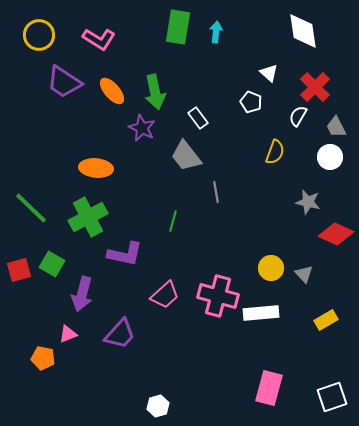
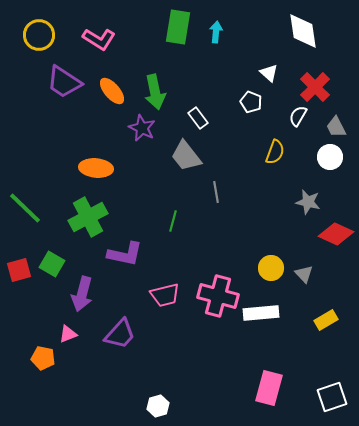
green line at (31, 208): moved 6 px left
pink trapezoid at (165, 295): rotated 28 degrees clockwise
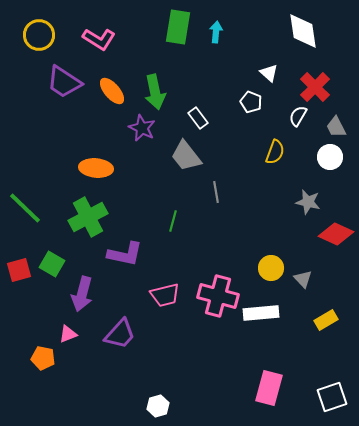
gray triangle at (304, 274): moved 1 px left, 5 px down
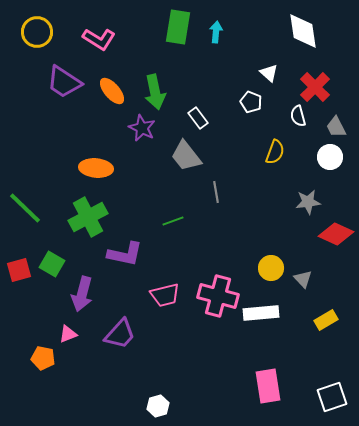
yellow circle at (39, 35): moved 2 px left, 3 px up
white semicircle at (298, 116): rotated 45 degrees counterclockwise
gray star at (308, 202): rotated 20 degrees counterclockwise
green line at (173, 221): rotated 55 degrees clockwise
pink rectangle at (269, 388): moved 1 px left, 2 px up; rotated 24 degrees counterclockwise
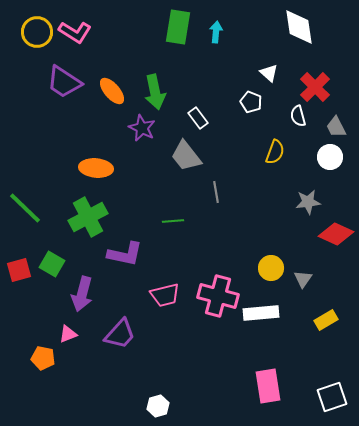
white diamond at (303, 31): moved 4 px left, 4 px up
pink L-shape at (99, 39): moved 24 px left, 7 px up
green line at (173, 221): rotated 15 degrees clockwise
gray triangle at (303, 279): rotated 18 degrees clockwise
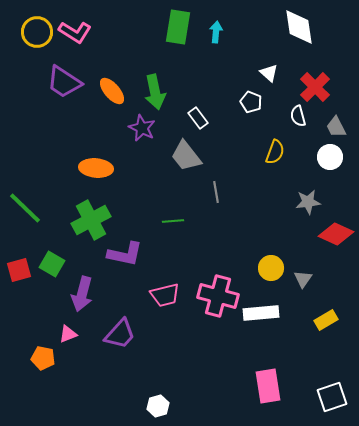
green cross at (88, 217): moved 3 px right, 3 px down
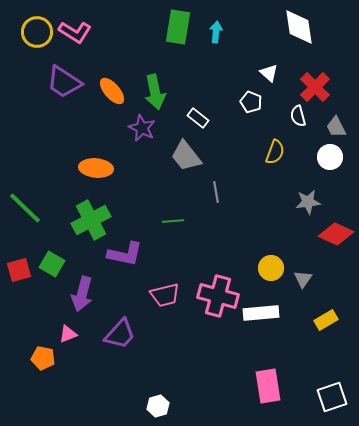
white rectangle at (198, 118): rotated 15 degrees counterclockwise
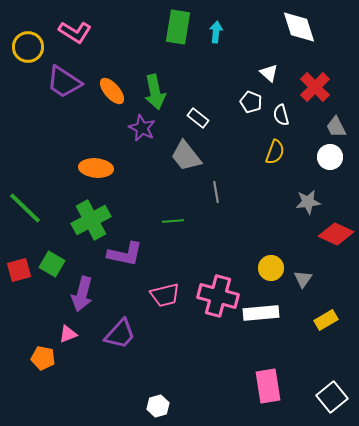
white diamond at (299, 27): rotated 9 degrees counterclockwise
yellow circle at (37, 32): moved 9 px left, 15 px down
white semicircle at (298, 116): moved 17 px left, 1 px up
white square at (332, 397): rotated 20 degrees counterclockwise
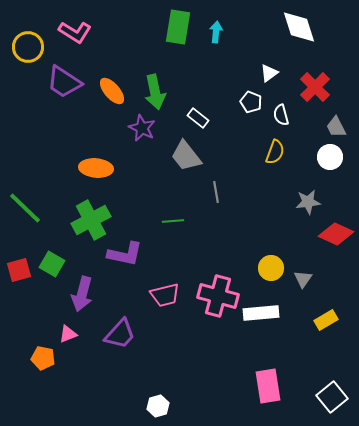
white triangle at (269, 73): rotated 42 degrees clockwise
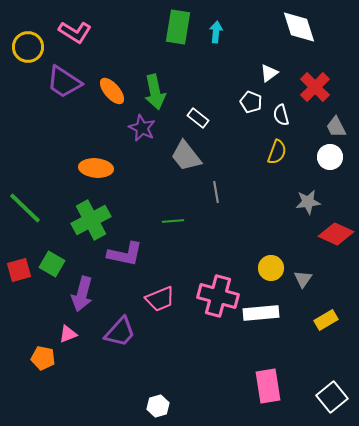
yellow semicircle at (275, 152): moved 2 px right
pink trapezoid at (165, 295): moved 5 px left, 4 px down; rotated 8 degrees counterclockwise
purple trapezoid at (120, 334): moved 2 px up
